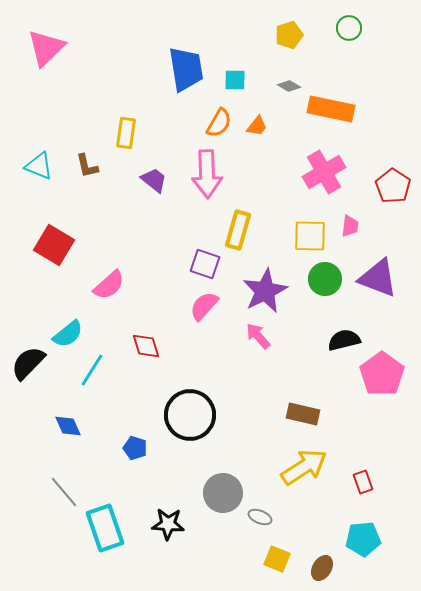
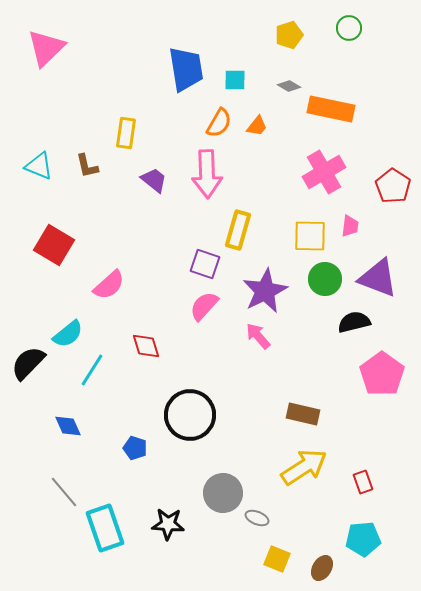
black semicircle at (344, 340): moved 10 px right, 18 px up
gray ellipse at (260, 517): moved 3 px left, 1 px down
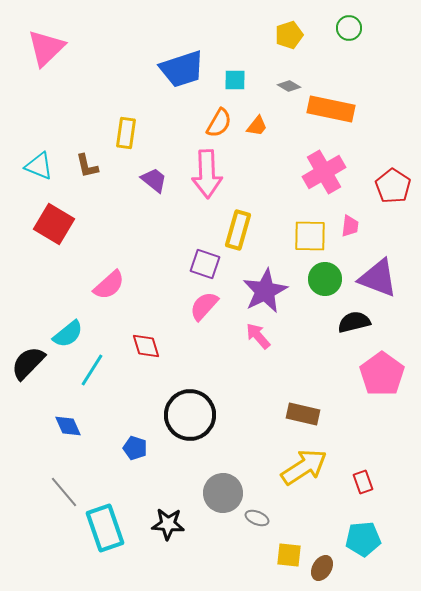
blue trapezoid at (186, 69): moved 4 px left; rotated 81 degrees clockwise
red square at (54, 245): moved 21 px up
yellow square at (277, 559): moved 12 px right, 4 px up; rotated 16 degrees counterclockwise
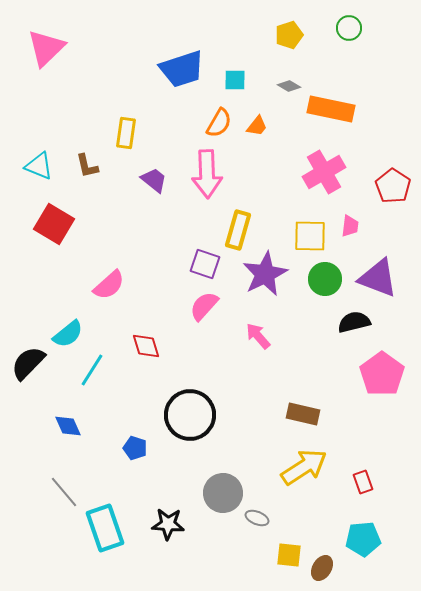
purple star at (265, 291): moved 17 px up
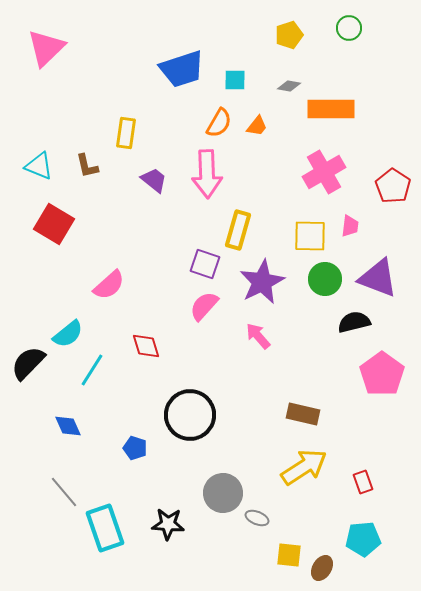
gray diamond at (289, 86): rotated 20 degrees counterclockwise
orange rectangle at (331, 109): rotated 12 degrees counterclockwise
purple star at (265, 274): moved 3 px left, 8 px down
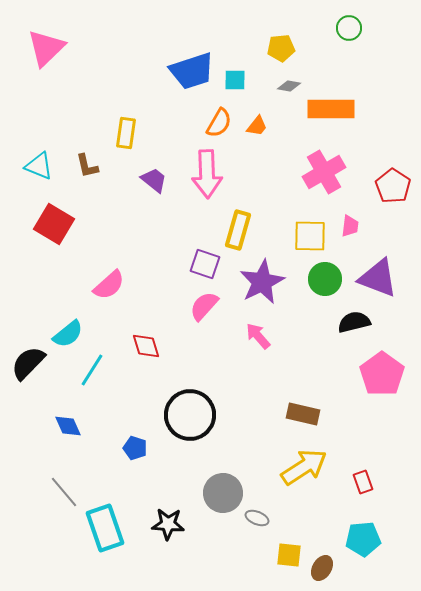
yellow pentagon at (289, 35): moved 8 px left, 13 px down; rotated 12 degrees clockwise
blue trapezoid at (182, 69): moved 10 px right, 2 px down
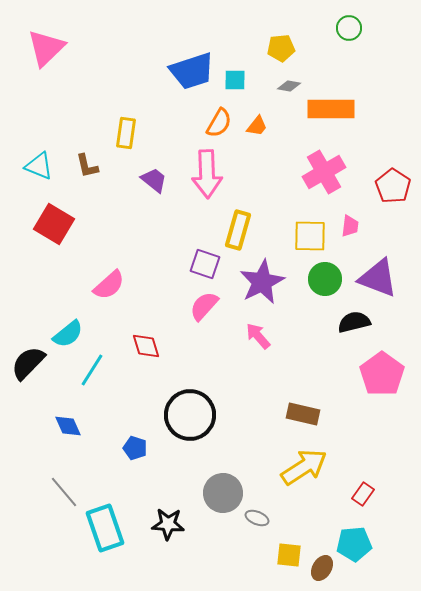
red rectangle at (363, 482): moved 12 px down; rotated 55 degrees clockwise
cyan pentagon at (363, 539): moved 9 px left, 5 px down
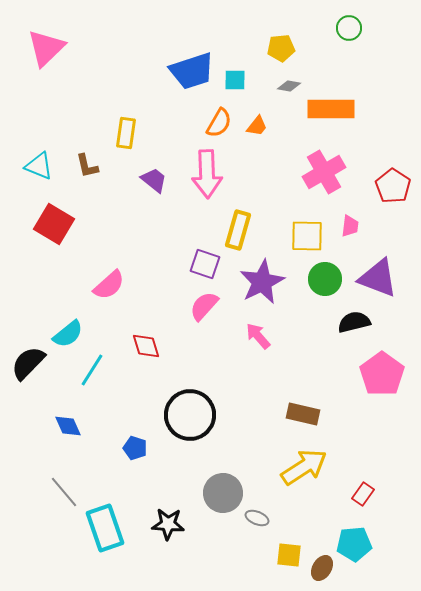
yellow square at (310, 236): moved 3 px left
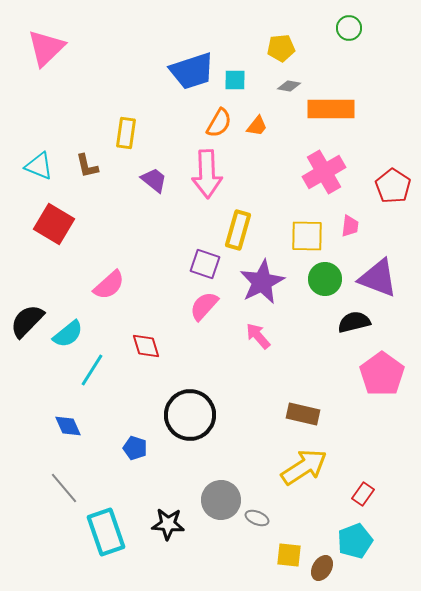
black semicircle at (28, 363): moved 1 px left, 42 px up
gray line at (64, 492): moved 4 px up
gray circle at (223, 493): moved 2 px left, 7 px down
cyan rectangle at (105, 528): moved 1 px right, 4 px down
cyan pentagon at (354, 544): moved 1 px right, 3 px up; rotated 16 degrees counterclockwise
